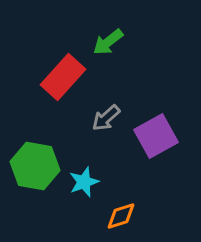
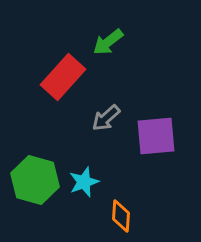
purple square: rotated 24 degrees clockwise
green hexagon: moved 14 px down; rotated 6 degrees clockwise
orange diamond: rotated 68 degrees counterclockwise
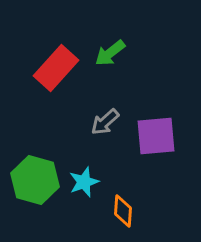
green arrow: moved 2 px right, 11 px down
red rectangle: moved 7 px left, 9 px up
gray arrow: moved 1 px left, 4 px down
orange diamond: moved 2 px right, 5 px up
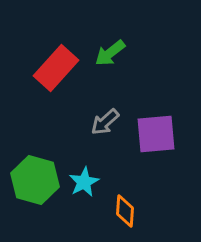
purple square: moved 2 px up
cyan star: rotated 8 degrees counterclockwise
orange diamond: moved 2 px right
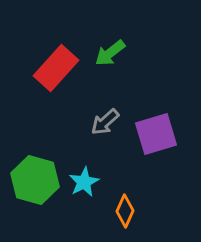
purple square: rotated 12 degrees counterclockwise
orange diamond: rotated 20 degrees clockwise
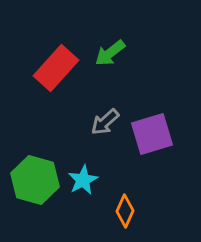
purple square: moved 4 px left
cyan star: moved 1 px left, 2 px up
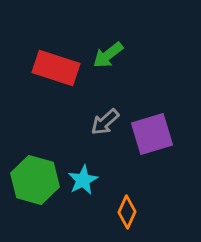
green arrow: moved 2 px left, 2 px down
red rectangle: rotated 66 degrees clockwise
orange diamond: moved 2 px right, 1 px down
